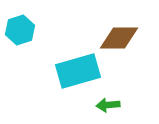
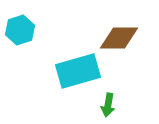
green arrow: rotated 75 degrees counterclockwise
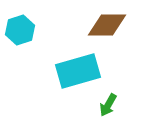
brown diamond: moved 12 px left, 13 px up
green arrow: rotated 20 degrees clockwise
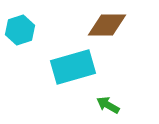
cyan rectangle: moved 5 px left, 4 px up
green arrow: rotated 90 degrees clockwise
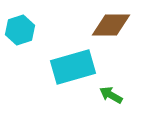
brown diamond: moved 4 px right
green arrow: moved 3 px right, 10 px up
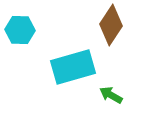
brown diamond: rotated 57 degrees counterclockwise
cyan hexagon: rotated 20 degrees clockwise
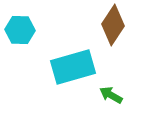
brown diamond: moved 2 px right
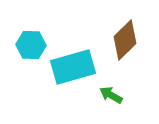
brown diamond: moved 12 px right, 15 px down; rotated 12 degrees clockwise
cyan hexagon: moved 11 px right, 15 px down
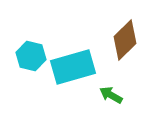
cyan hexagon: moved 11 px down; rotated 12 degrees clockwise
